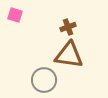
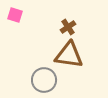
brown cross: rotated 14 degrees counterclockwise
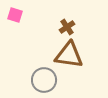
brown cross: moved 1 px left
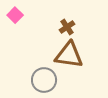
pink square: rotated 28 degrees clockwise
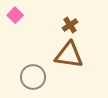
brown cross: moved 3 px right, 2 px up
gray circle: moved 11 px left, 3 px up
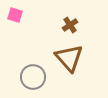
pink square: rotated 28 degrees counterclockwise
brown triangle: moved 3 px down; rotated 40 degrees clockwise
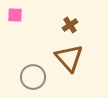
pink square: rotated 14 degrees counterclockwise
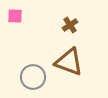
pink square: moved 1 px down
brown triangle: moved 4 px down; rotated 28 degrees counterclockwise
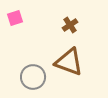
pink square: moved 2 px down; rotated 21 degrees counterclockwise
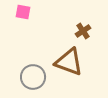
pink square: moved 8 px right, 6 px up; rotated 28 degrees clockwise
brown cross: moved 13 px right, 6 px down
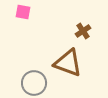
brown triangle: moved 1 px left, 1 px down
gray circle: moved 1 px right, 6 px down
